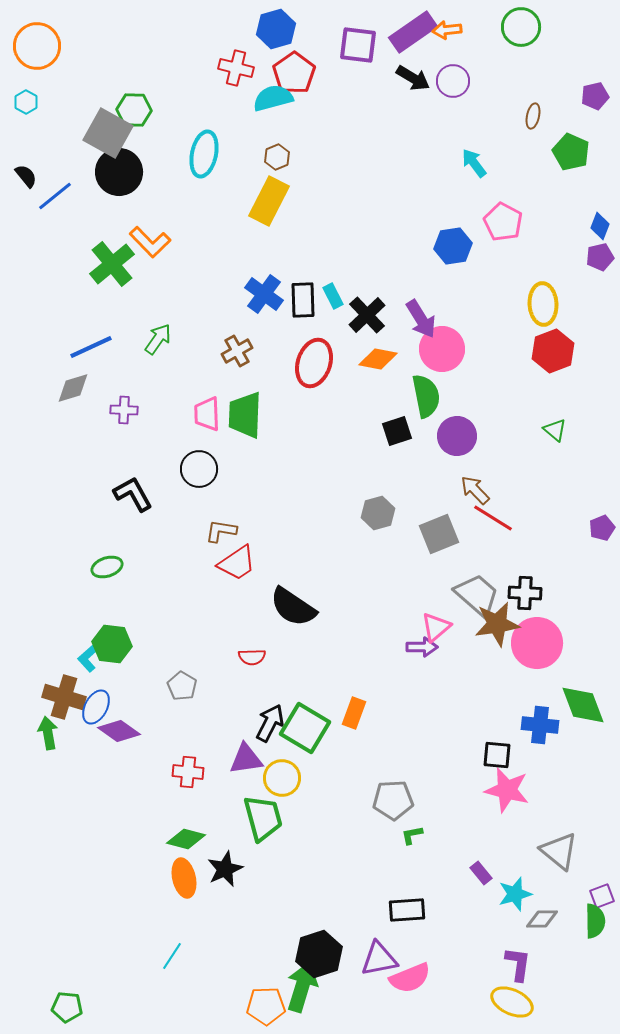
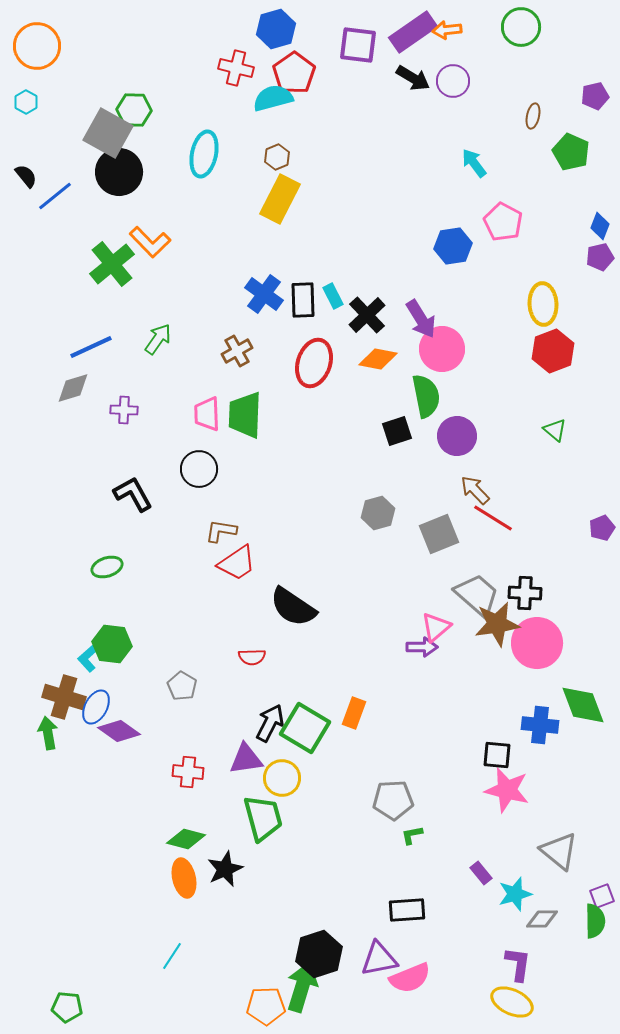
yellow rectangle at (269, 201): moved 11 px right, 2 px up
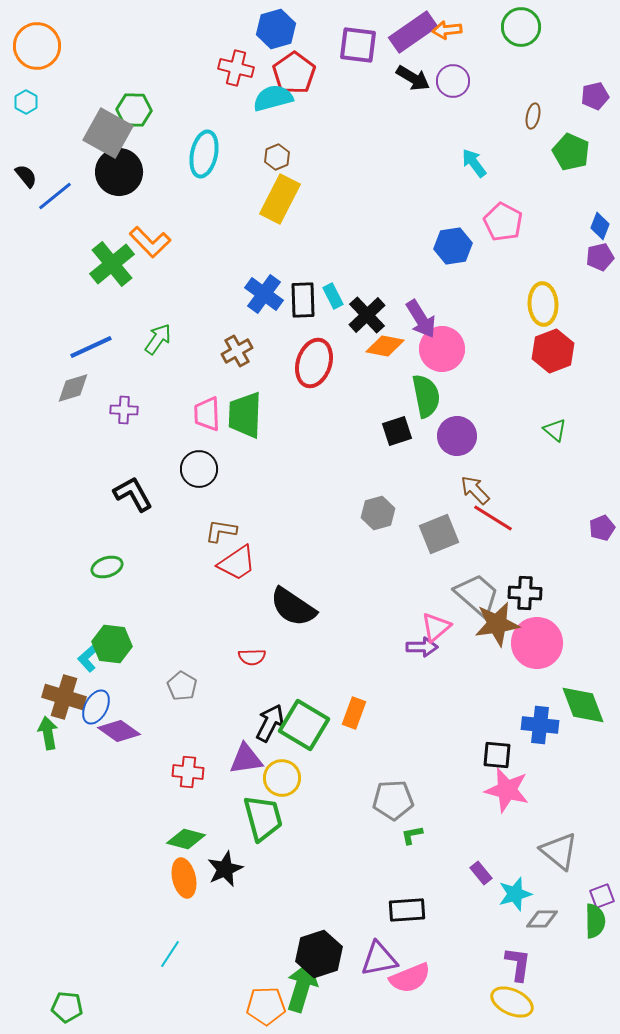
orange diamond at (378, 359): moved 7 px right, 13 px up
green square at (305, 728): moved 1 px left, 3 px up
cyan line at (172, 956): moved 2 px left, 2 px up
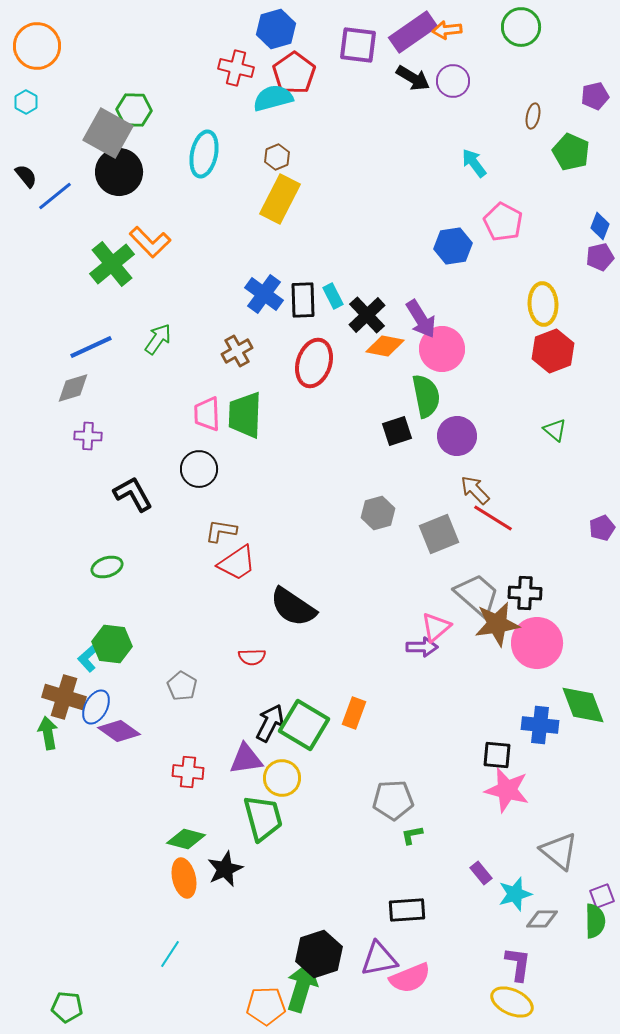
purple cross at (124, 410): moved 36 px left, 26 px down
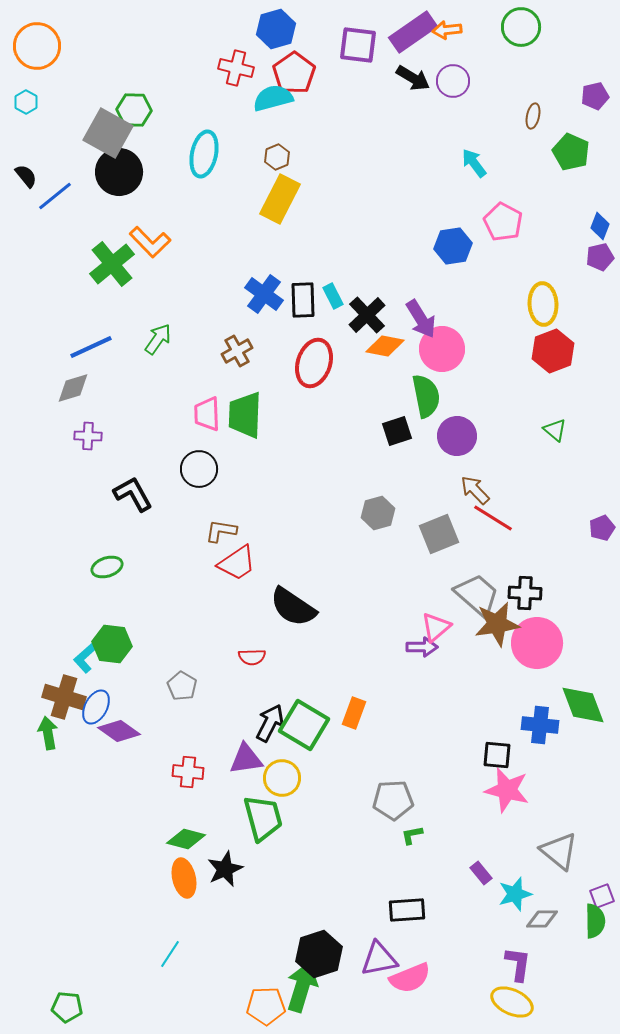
cyan L-shape at (89, 657): moved 4 px left, 1 px down
